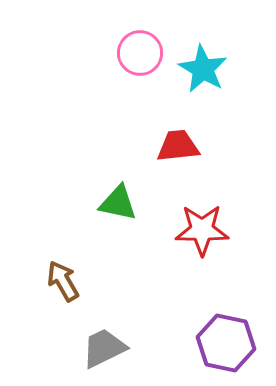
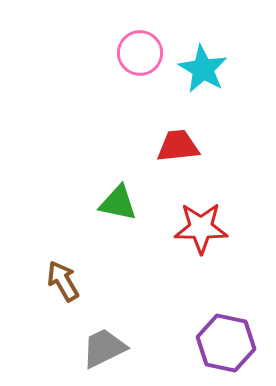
red star: moved 1 px left, 2 px up
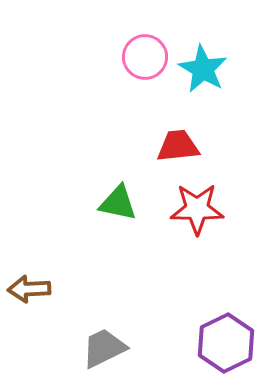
pink circle: moved 5 px right, 4 px down
red star: moved 4 px left, 19 px up
brown arrow: moved 34 px left, 8 px down; rotated 63 degrees counterclockwise
purple hexagon: rotated 22 degrees clockwise
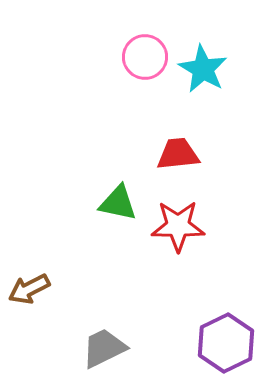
red trapezoid: moved 8 px down
red star: moved 19 px left, 17 px down
brown arrow: rotated 24 degrees counterclockwise
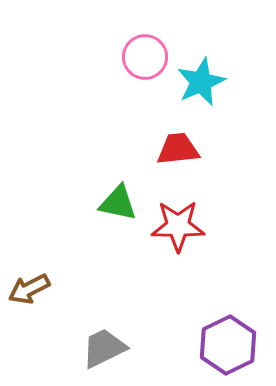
cyan star: moved 2 px left, 13 px down; rotated 18 degrees clockwise
red trapezoid: moved 5 px up
purple hexagon: moved 2 px right, 2 px down
